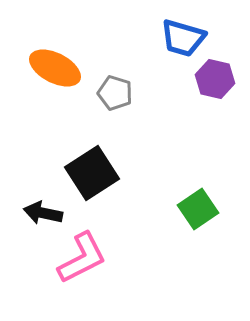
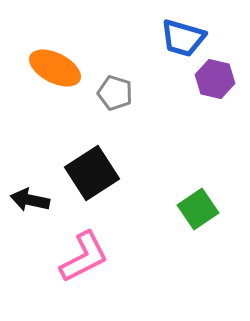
black arrow: moved 13 px left, 13 px up
pink L-shape: moved 2 px right, 1 px up
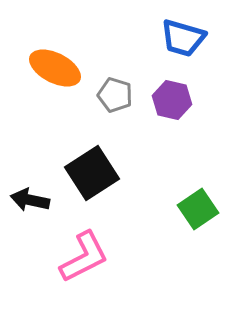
purple hexagon: moved 43 px left, 21 px down
gray pentagon: moved 2 px down
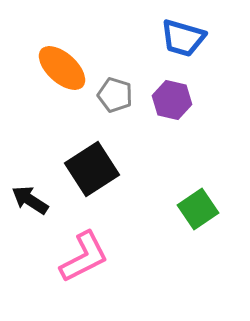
orange ellipse: moved 7 px right; rotated 15 degrees clockwise
black square: moved 4 px up
black arrow: rotated 21 degrees clockwise
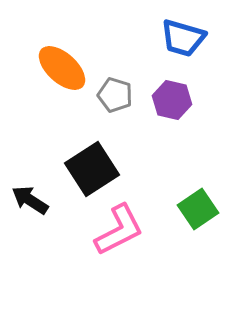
pink L-shape: moved 35 px right, 27 px up
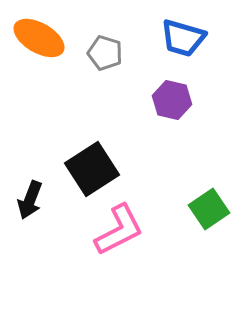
orange ellipse: moved 23 px left, 30 px up; rotated 12 degrees counterclockwise
gray pentagon: moved 10 px left, 42 px up
black arrow: rotated 102 degrees counterclockwise
green square: moved 11 px right
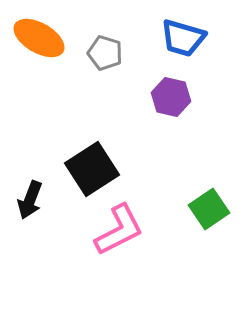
purple hexagon: moved 1 px left, 3 px up
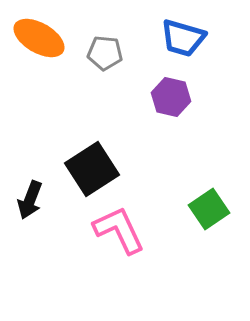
gray pentagon: rotated 12 degrees counterclockwise
pink L-shape: rotated 88 degrees counterclockwise
